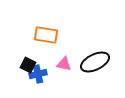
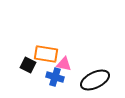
orange rectangle: moved 19 px down
black ellipse: moved 18 px down
blue cross: moved 17 px right, 3 px down; rotated 30 degrees clockwise
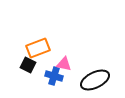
orange rectangle: moved 8 px left, 6 px up; rotated 30 degrees counterclockwise
blue cross: moved 1 px left, 1 px up
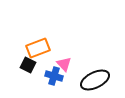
pink triangle: rotated 35 degrees clockwise
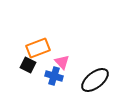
pink triangle: moved 2 px left, 2 px up
black ellipse: rotated 12 degrees counterclockwise
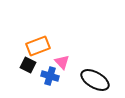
orange rectangle: moved 2 px up
blue cross: moved 4 px left
black ellipse: rotated 68 degrees clockwise
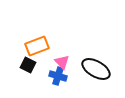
orange rectangle: moved 1 px left
blue cross: moved 8 px right
black ellipse: moved 1 px right, 11 px up
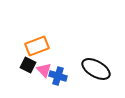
pink triangle: moved 18 px left, 8 px down
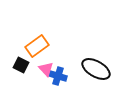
orange rectangle: rotated 15 degrees counterclockwise
black square: moved 7 px left
pink triangle: moved 2 px right, 1 px up
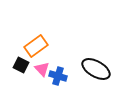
orange rectangle: moved 1 px left
pink triangle: moved 4 px left
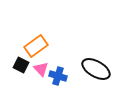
pink triangle: moved 1 px left
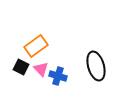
black square: moved 2 px down
black ellipse: moved 3 px up; rotated 44 degrees clockwise
